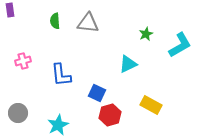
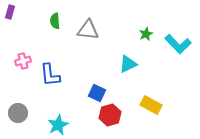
purple rectangle: moved 2 px down; rotated 24 degrees clockwise
gray triangle: moved 7 px down
cyan L-shape: moved 2 px left, 1 px up; rotated 76 degrees clockwise
blue L-shape: moved 11 px left
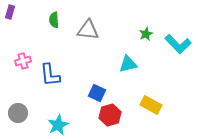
green semicircle: moved 1 px left, 1 px up
cyan triangle: rotated 12 degrees clockwise
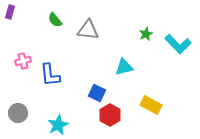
green semicircle: moved 1 px right; rotated 35 degrees counterclockwise
cyan triangle: moved 4 px left, 3 px down
red hexagon: rotated 15 degrees counterclockwise
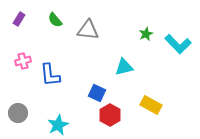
purple rectangle: moved 9 px right, 7 px down; rotated 16 degrees clockwise
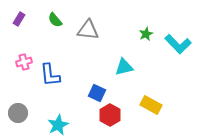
pink cross: moved 1 px right, 1 px down
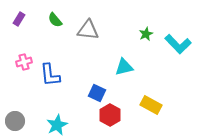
gray circle: moved 3 px left, 8 px down
cyan star: moved 1 px left
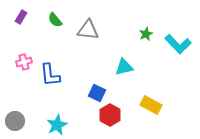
purple rectangle: moved 2 px right, 2 px up
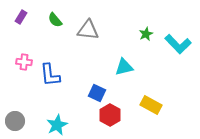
pink cross: rotated 21 degrees clockwise
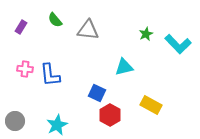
purple rectangle: moved 10 px down
pink cross: moved 1 px right, 7 px down
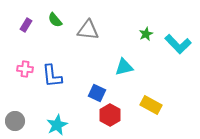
purple rectangle: moved 5 px right, 2 px up
blue L-shape: moved 2 px right, 1 px down
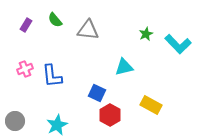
pink cross: rotated 28 degrees counterclockwise
